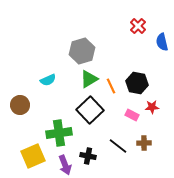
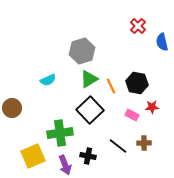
brown circle: moved 8 px left, 3 px down
green cross: moved 1 px right
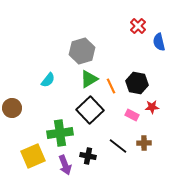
blue semicircle: moved 3 px left
cyan semicircle: rotated 28 degrees counterclockwise
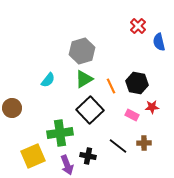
green triangle: moved 5 px left
purple arrow: moved 2 px right
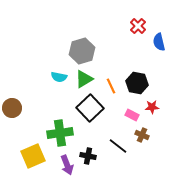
cyan semicircle: moved 11 px right, 3 px up; rotated 63 degrees clockwise
black square: moved 2 px up
brown cross: moved 2 px left, 8 px up; rotated 24 degrees clockwise
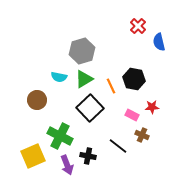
black hexagon: moved 3 px left, 4 px up
brown circle: moved 25 px right, 8 px up
green cross: moved 3 px down; rotated 35 degrees clockwise
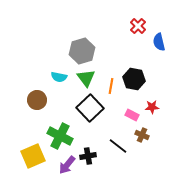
green triangle: moved 2 px right, 1 px up; rotated 36 degrees counterclockwise
orange line: rotated 35 degrees clockwise
black cross: rotated 21 degrees counterclockwise
purple arrow: rotated 60 degrees clockwise
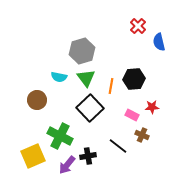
black hexagon: rotated 15 degrees counterclockwise
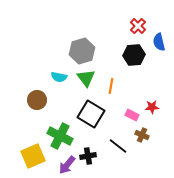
black hexagon: moved 24 px up
black square: moved 1 px right, 6 px down; rotated 16 degrees counterclockwise
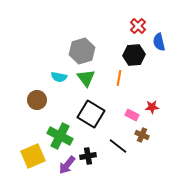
orange line: moved 8 px right, 8 px up
